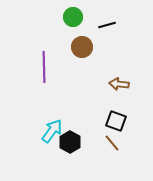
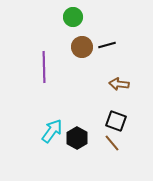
black line: moved 20 px down
black hexagon: moved 7 px right, 4 px up
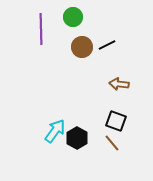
black line: rotated 12 degrees counterclockwise
purple line: moved 3 px left, 38 px up
cyan arrow: moved 3 px right
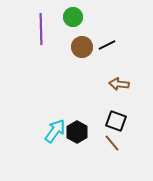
black hexagon: moved 6 px up
